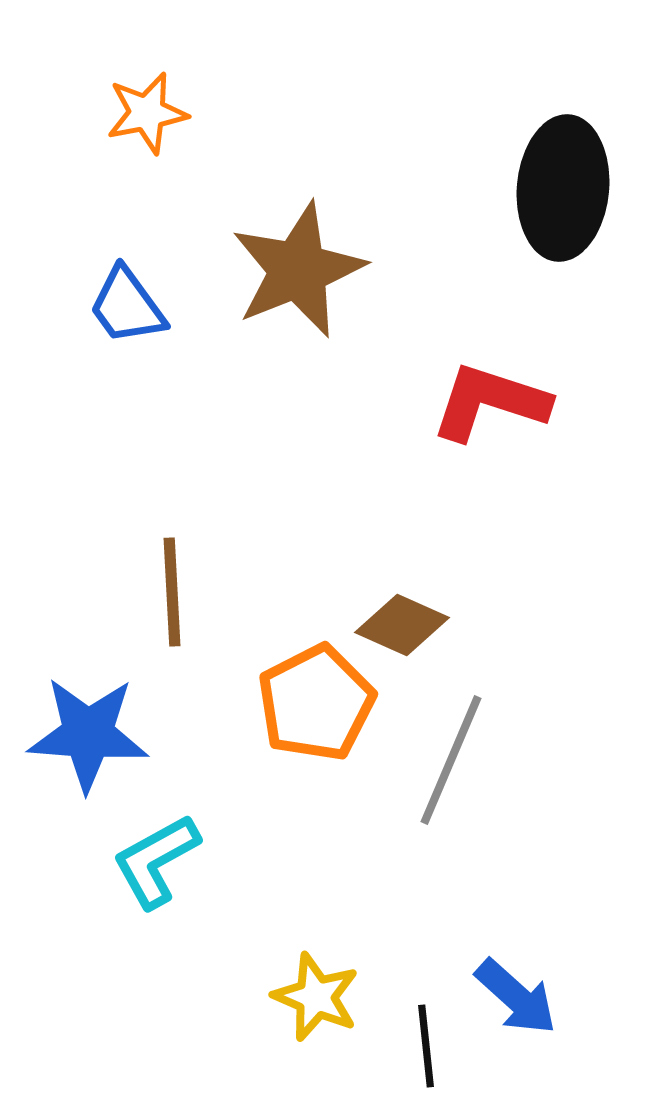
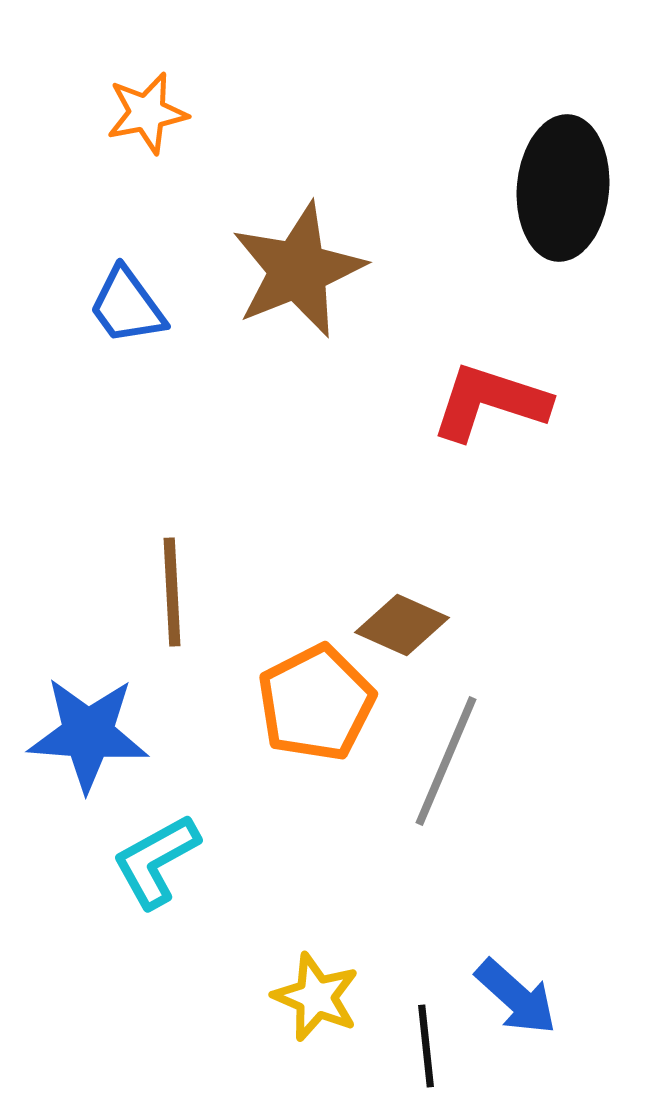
gray line: moved 5 px left, 1 px down
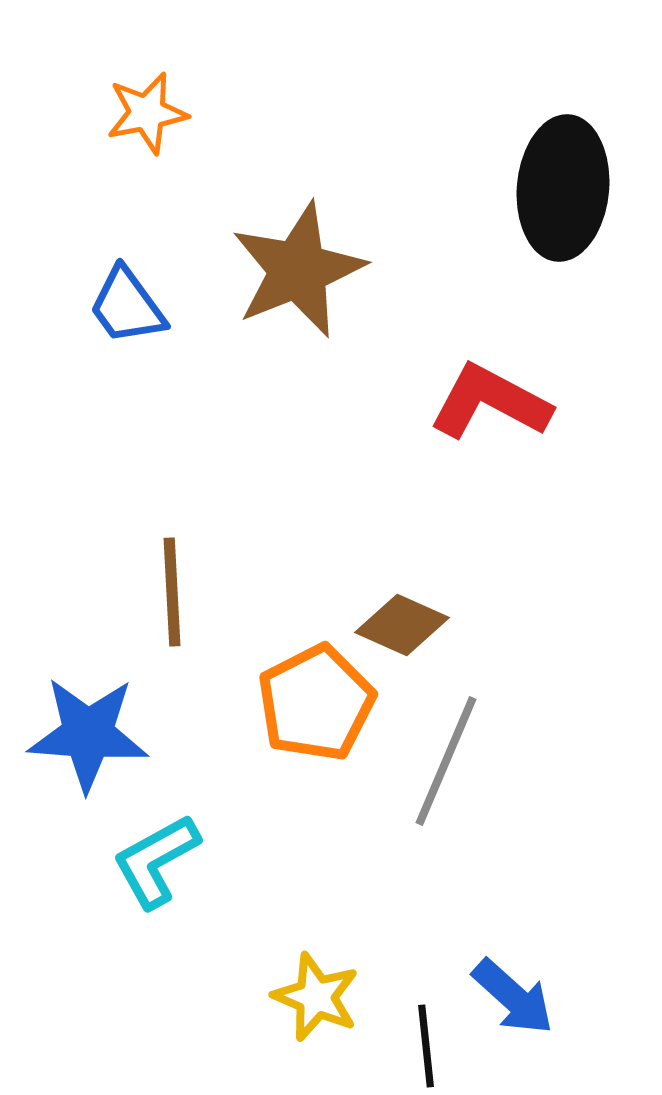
red L-shape: rotated 10 degrees clockwise
blue arrow: moved 3 px left
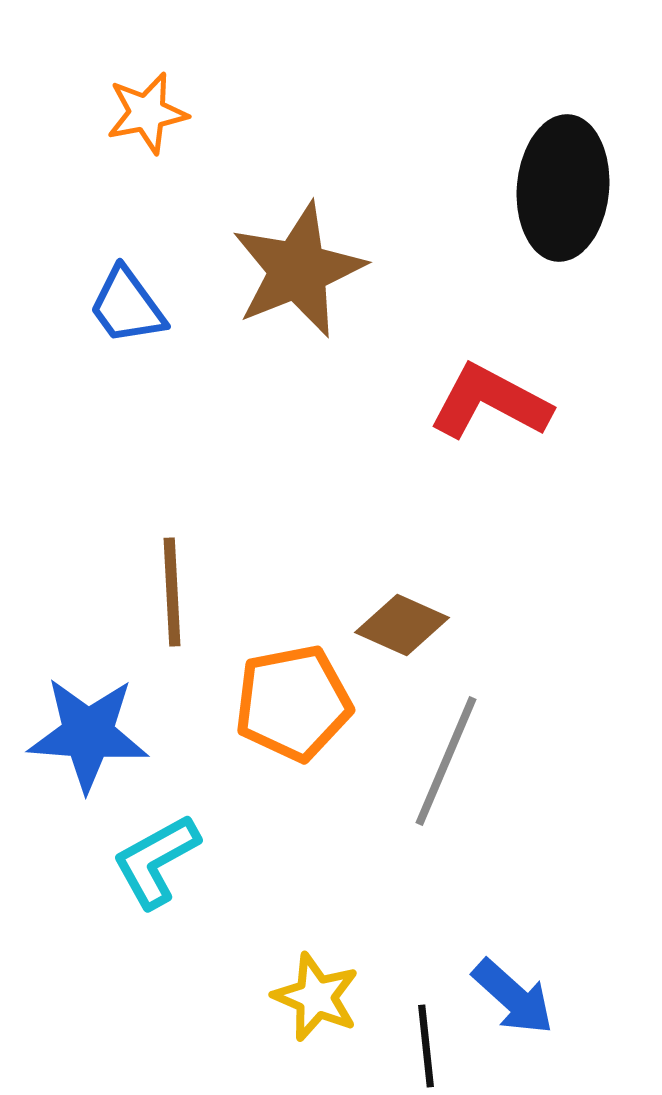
orange pentagon: moved 23 px left; rotated 16 degrees clockwise
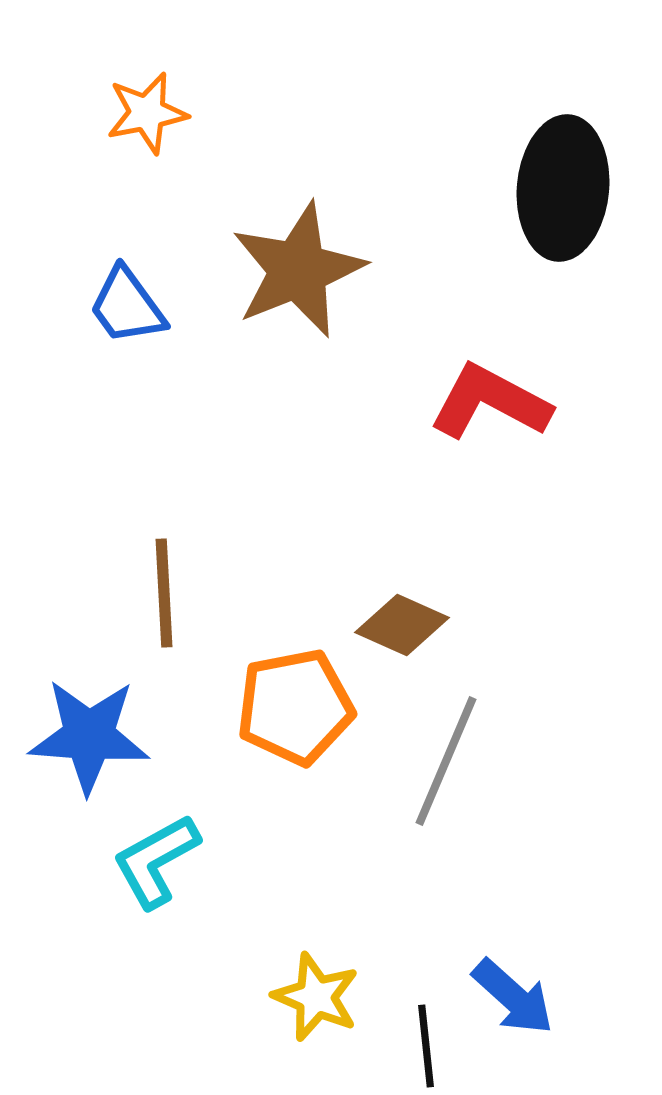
brown line: moved 8 px left, 1 px down
orange pentagon: moved 2 px right, 4 px down
blue star: moved 1 px right, 2 px down
